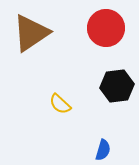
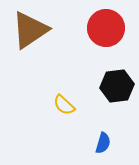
brown triangle: moved 1 px left, 3 px up
yellow semicircle: moved 4 px right, 1 px down
blue semicircle: moved 7 px up
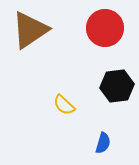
red circle: moved 1 px left
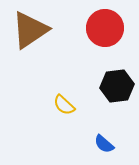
blue semicircle: moved 1 px right, 1 px down; rotated 115 degrees clockwise
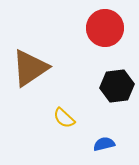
brown triangle: moved 38 px down
yellow semicircle: moved 13 px down
blue semicircle: rotated 125 degrees clockwise
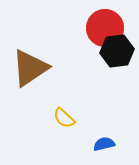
black hexagon: moved 35 px up
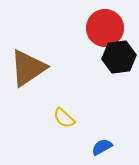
black hexagon: moved 2 px right, 6 px down
brown triangle: moved 2 px left
blue semicircle: moved 2 px left, 3 px down; rotated 15 degrees counterclockwise
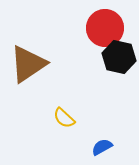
black hexagon: rotated 20 degrees clockwise
brown triangle: moved 4 px up
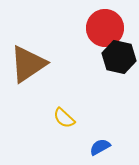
blue semicircle: moved 2 px left
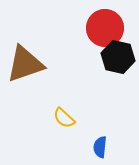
black hexagon: moved 1 px left
brown triangle: moved 3 px left; rotated 15 degrees clockwise
blue semicircle: rotated 55 degrees counterclockwise
